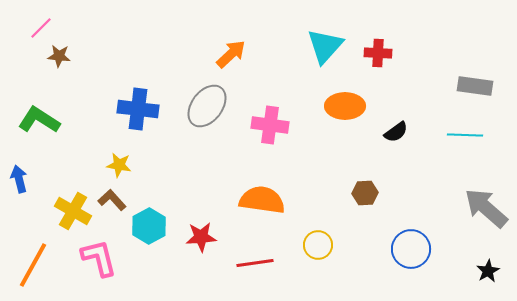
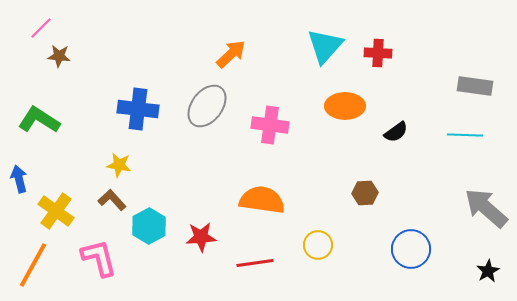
yellow cross: moved 17 px left; rotated 6 degrees clockwise
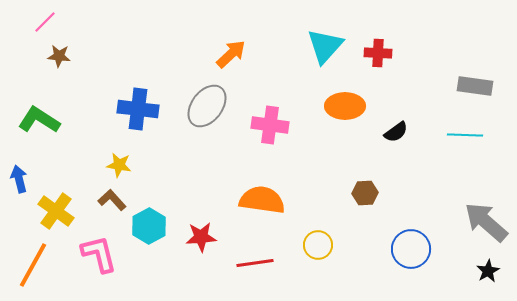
pink line: moved 4 px right, 6 px up
gray arrow: moved 14 px down
pink L-shape: moved 4 px up
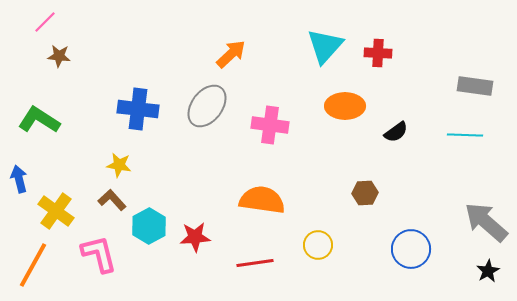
red star: moved 6 px left
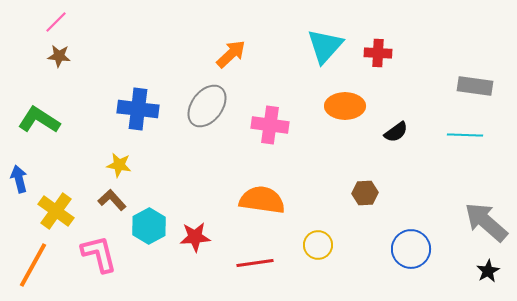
pink line: moved 11 px right
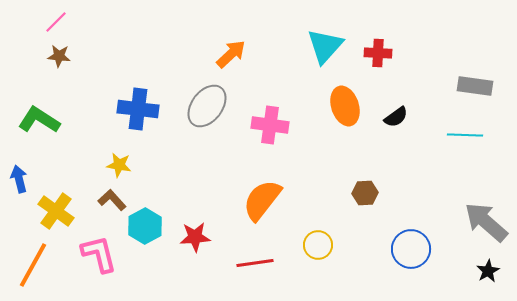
orange ellipse: rotated 72 degrees clockwise
black semicircle: moved 15 px up
orange semicircle: rotated 60 degrees counterclockwise
cyan hexagon: moved 4 px left
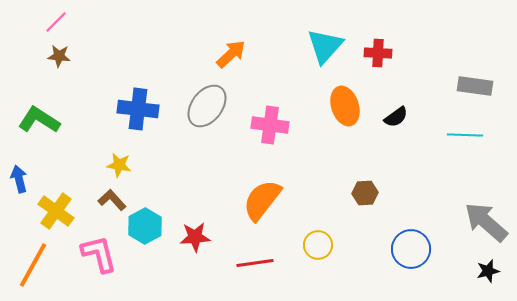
black star: rotated 15 degrees clockwise
